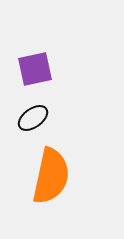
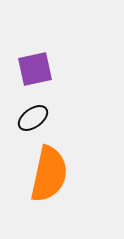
orange semicircle: moved 2 px left, 2 px up
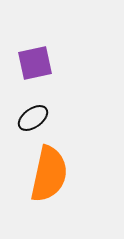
purple square: moved 6 px up
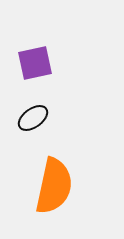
orange semicircle: moved 5 px right, 12 px down
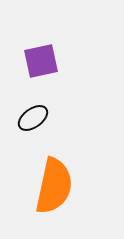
purple square: moved 6 px right, 2 px up
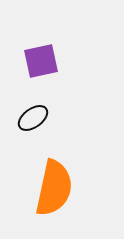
orange semicircle: moved 2 px down
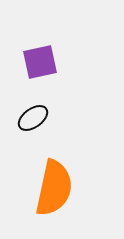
purple square: moved 1 px left, 1 px down
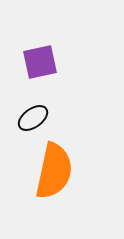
orange semicircle: moved 17 px up
